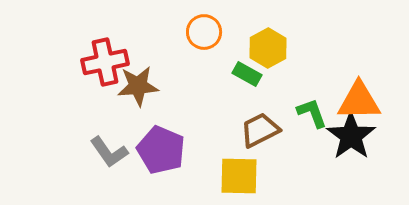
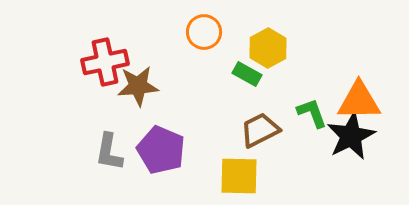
black star: rotated 9 degrees clockwise
gray L-shape: rotated 45 degrees clockwise
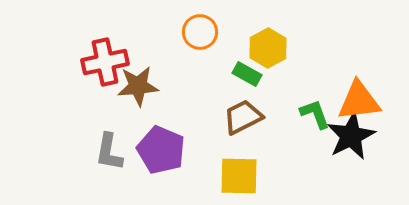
orange circle: moved 4 px left
orange triangle: rotated 6 degrees counterclockwise
green L-shape: moved 3 px right, 1 px down
brown trapezoid: moved 17 px left, 13 px up
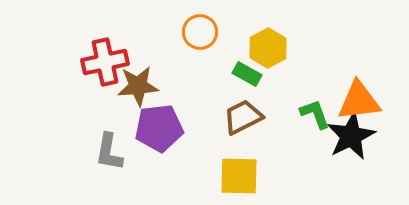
purple pentagon: moved 2 px left, 22 px up; rotated 30 degrees counterclockwise
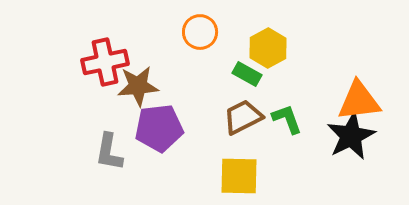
green L-shape: moved 28 px left, 5 px down
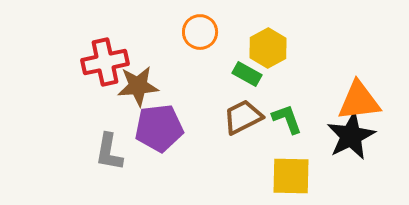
yellow square: moved 52 px right
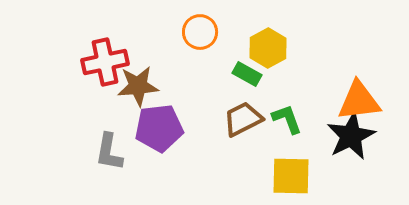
brown trapezoid: moved 2 px down
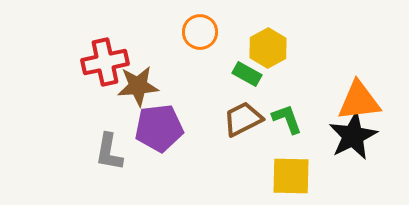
black star: moved 2 px right
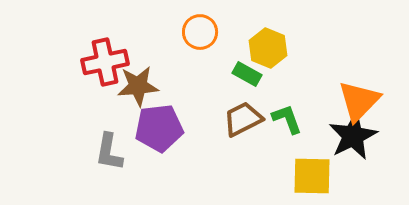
yellow hexagon: rotated 9 degrees counterclockwise
orange triangle: rotated 39 degrees counterclockwise
yellow square: moved 21 px right
